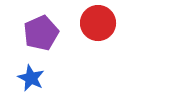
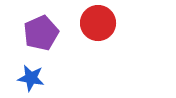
blue star: rotated 16 degrees counterclockwise
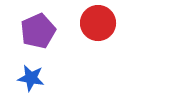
purple pentagon: moved 3 px left, 2 px up
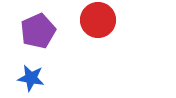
red circle: moved 3 px up
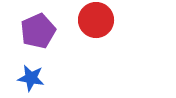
red circle: moved 2 px left
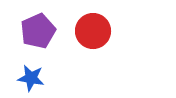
red circle: moved 3 px left, 11 px down
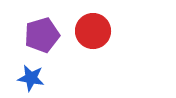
purple pentagon: moved 4 px right, 4 px down; rotated 8 degrees clockwise
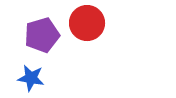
red circle: moved 6 px left, 8 px up
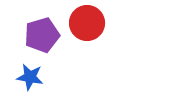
blue star: moved 1 px left, 1 px up
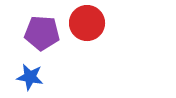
purple pentagon: moved 2 px up; rotated 20 degrees clockwise
